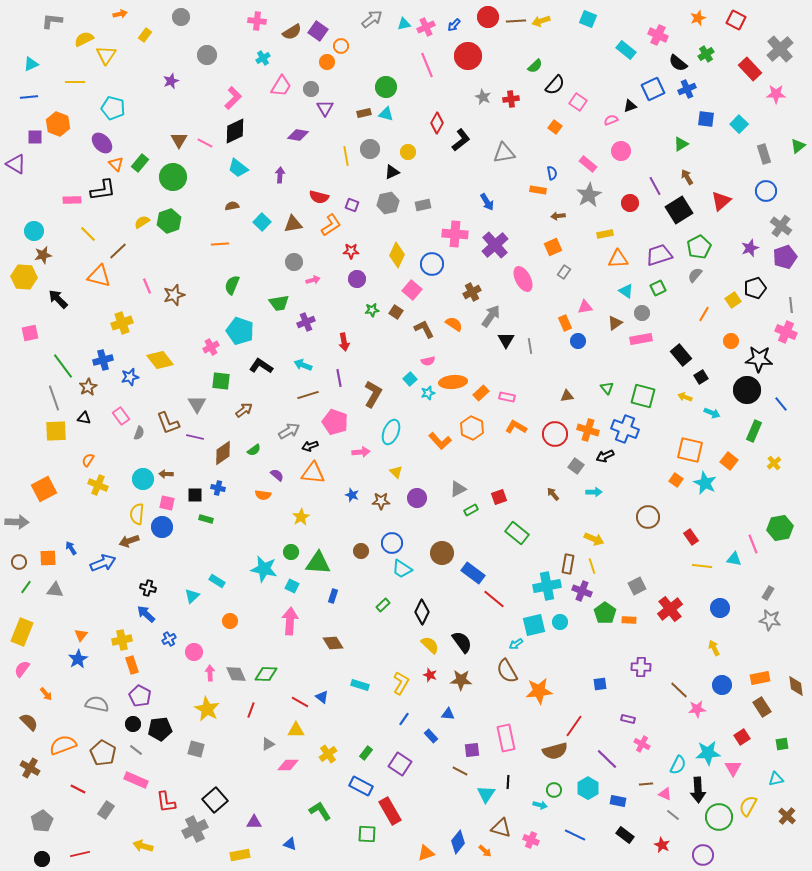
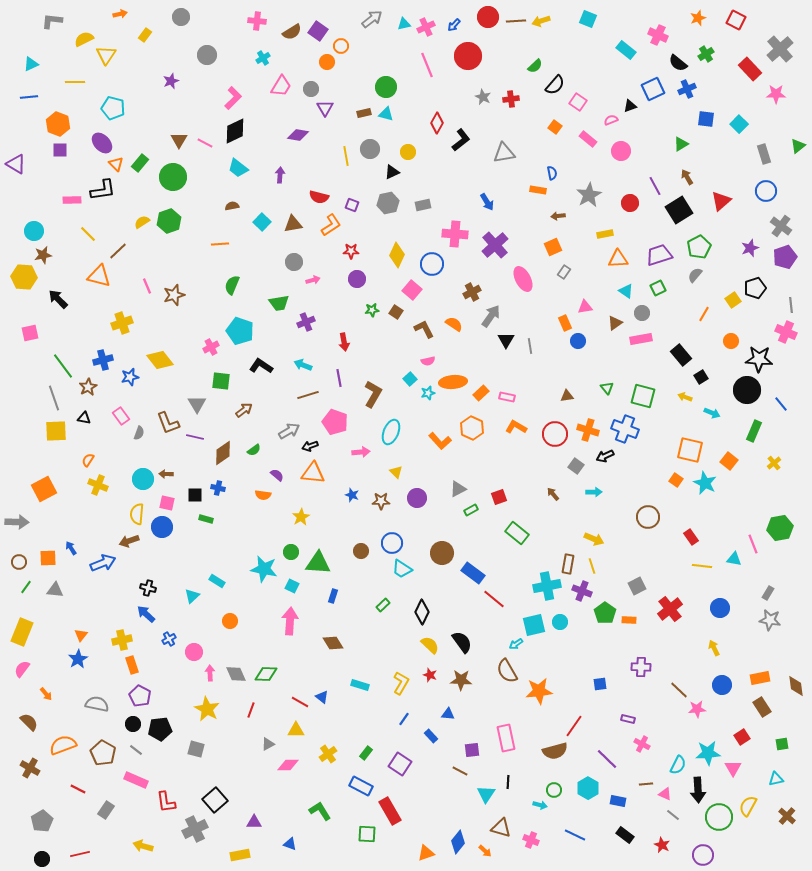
purple square at (35, 137): moved 25 px right, 13 px down
pink rectangle at (588, 164): moved 25 px up
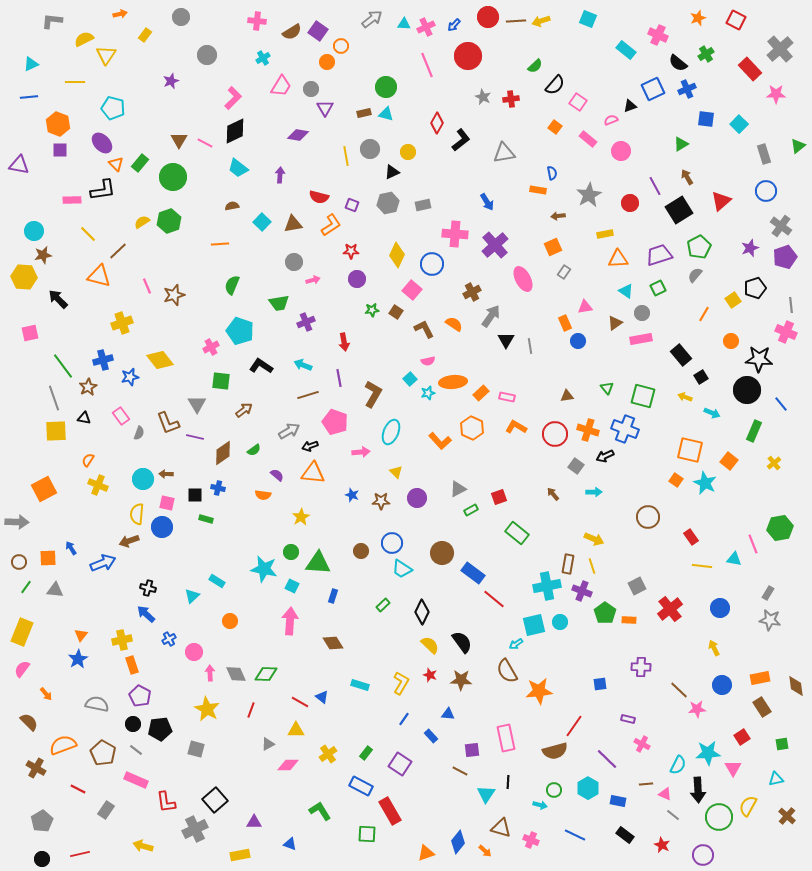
cyan triangle at (404, 24): rotated 16 degrees clockwise
purple triangle at (16, 164): moved 3 px right, 1 px down; rotated 20 degrees counterclockwise
brown cross at (30, 768): moved 6 px right
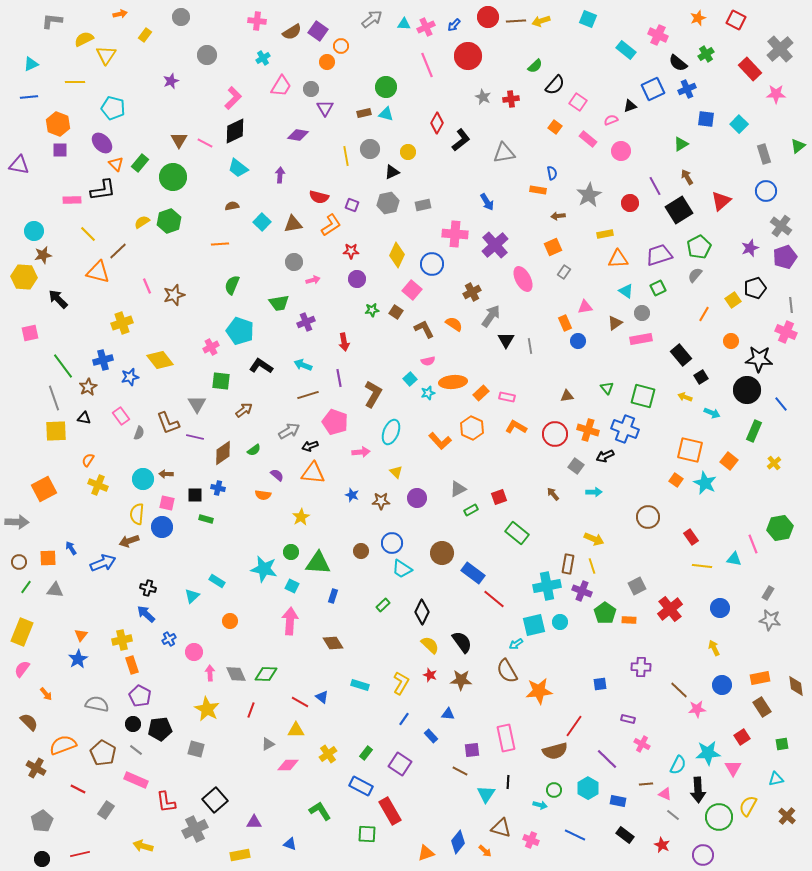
orange triangle at (99, 276): moved 1 px left, 4 px up
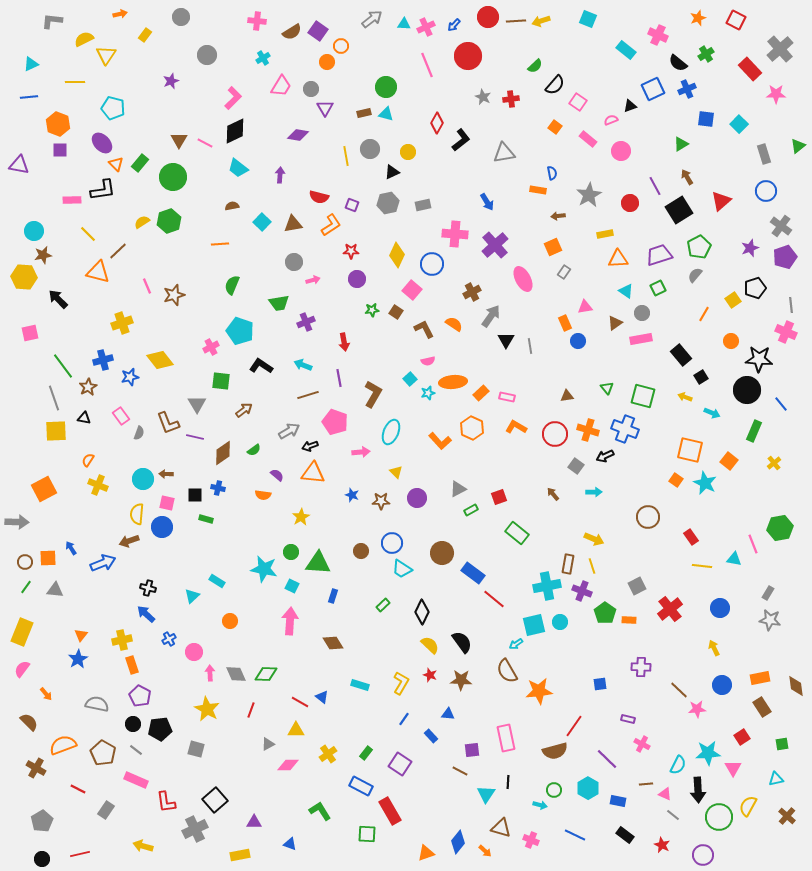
brown circle at (19, 562): moved 6 px right
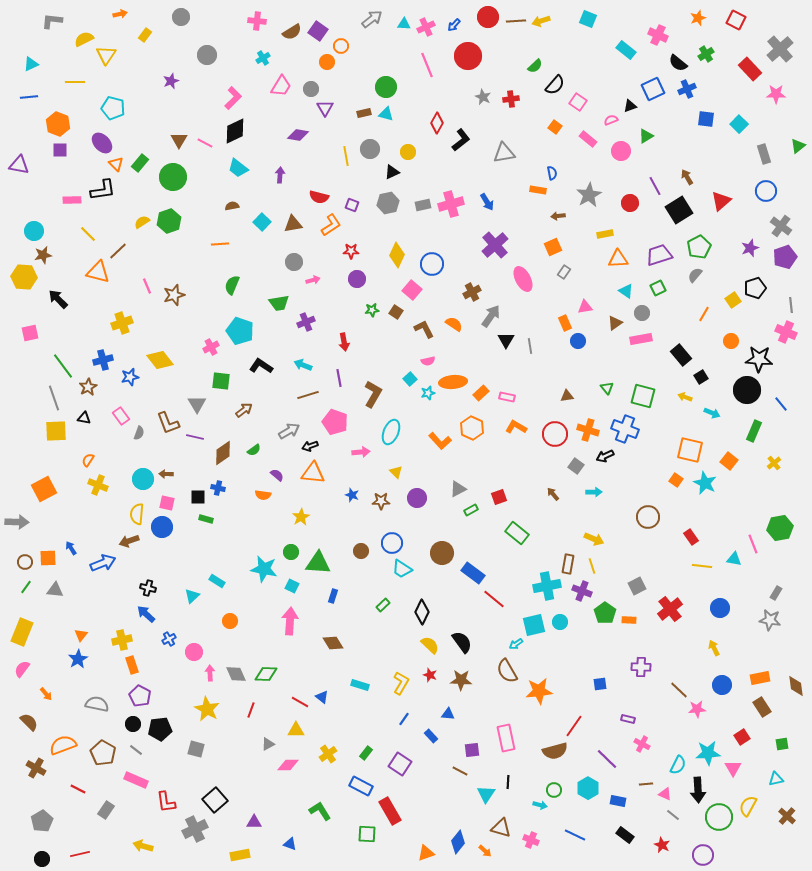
green triangle at (681, 144): moved 35 px left, 8 px up
pink cross at (455, 234): moved 4 px left, 30 px up; rotated 20 degrees counterclockwise
black square at (195, 495): moved 3 px right, 2 px down
gray rectangle at (768, 593): moved 8 px right
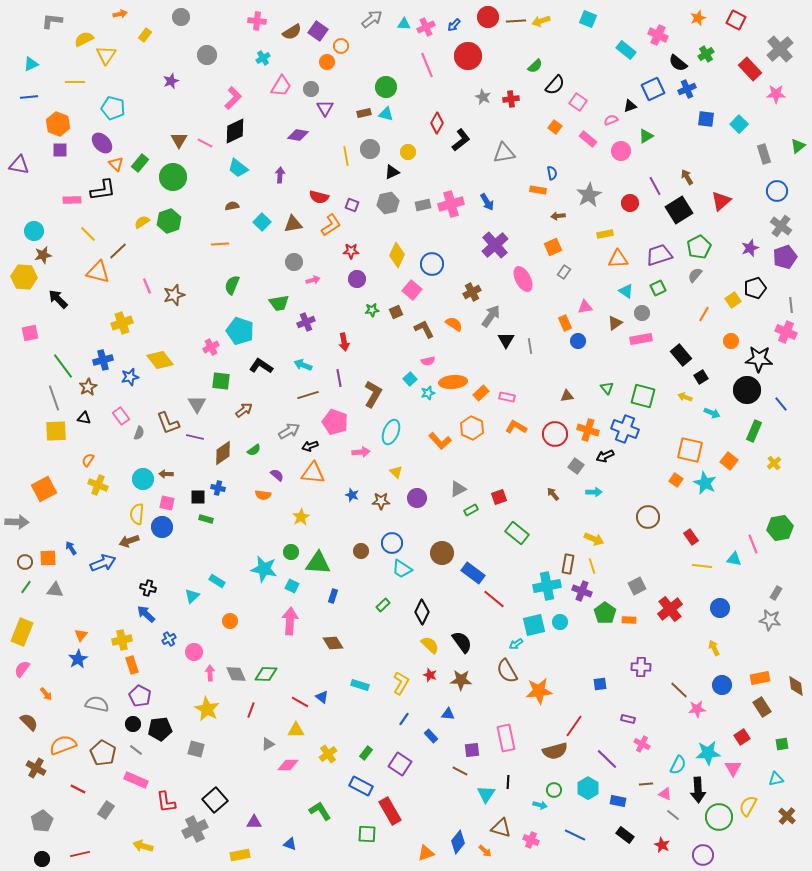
blue circle at (766, 191): moved 11 px right
brown square at (396, 312): rotated 32 degrees clockwise
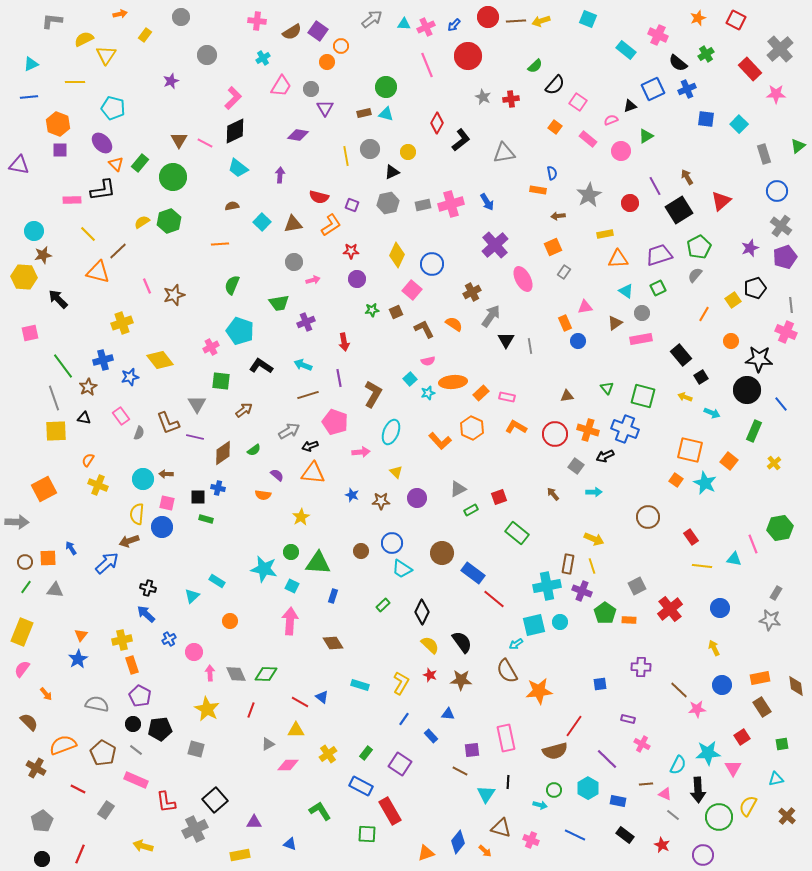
blue arrow at (103, 563): moved 4 px right; rotated 20 degrees counterclockwise
red line at (80, 854): rotated 54 degrees counterclockwise
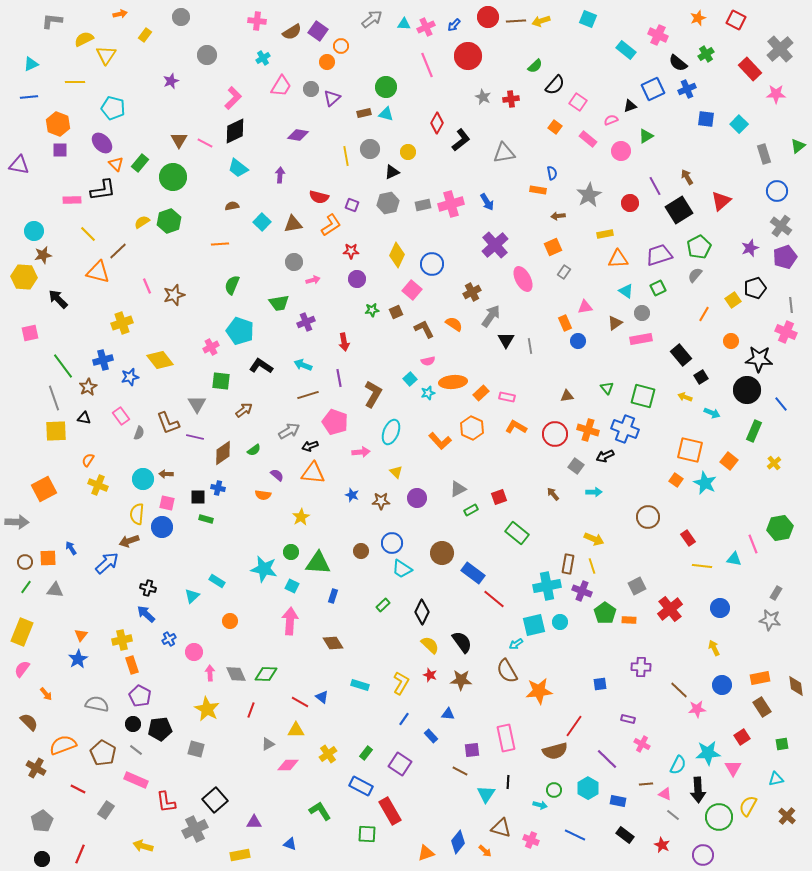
purple triangle at (325, 108): moved 7 px right, 10 px up; rotated 18 degrees clockwise
red rectangle at (691, 537): moved 3 px left, 1 px down
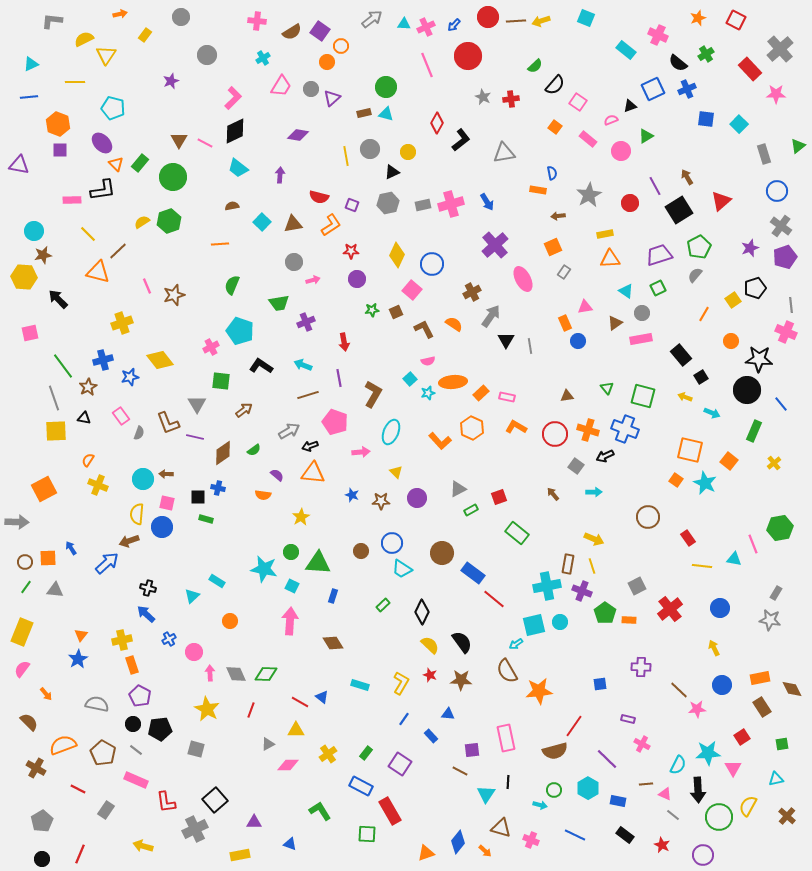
cyan square at (588, 19): moved 2 px left, 1 px up
purple square at (318, 31): moved 2 px right
orange triangle at (618, 259): moved 8 px left
brown diamond at (796, 686): moved 4 px left, 3 px down; rotated 20 degrees counterclockwise
